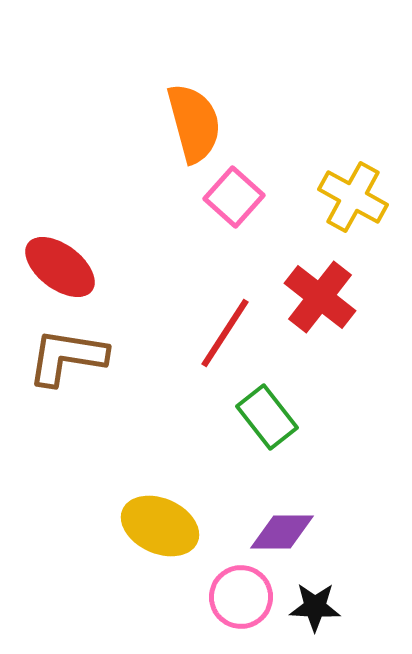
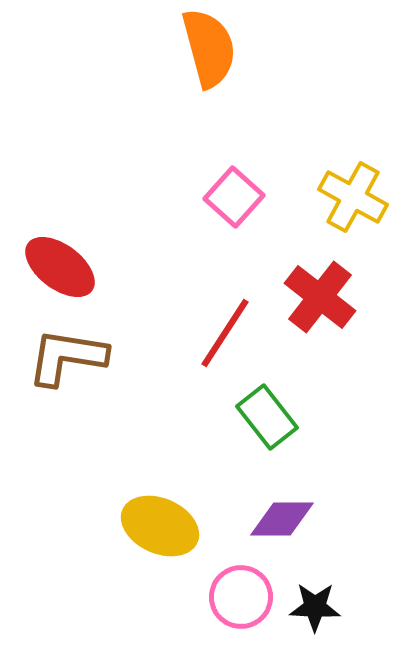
orange semicircle: moved 15 px right, 75 px up
purple diamond: moved 13 px up
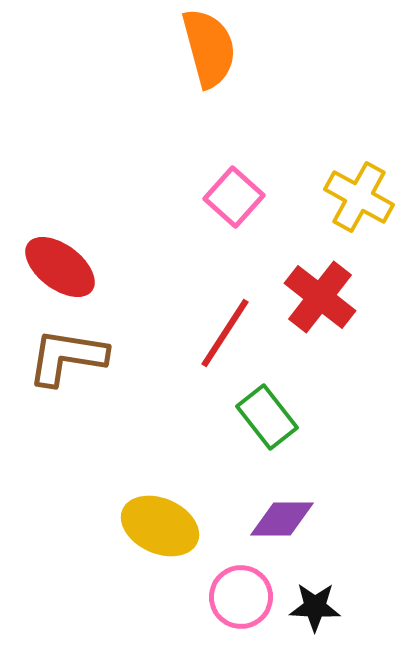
yellow cross: moved 6 px right
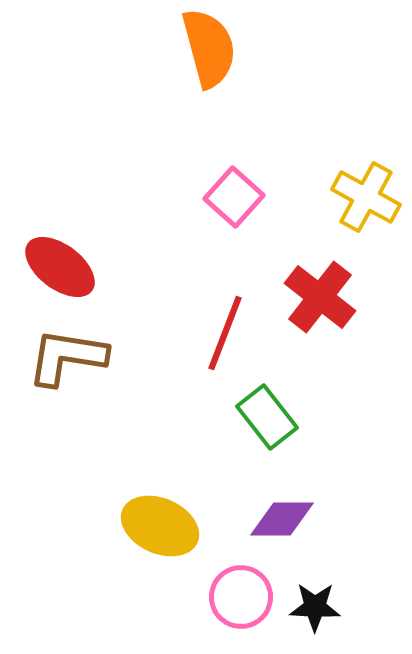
yellow cross: moved 7 px right
red line: rotated 12 degrees counterclockwise
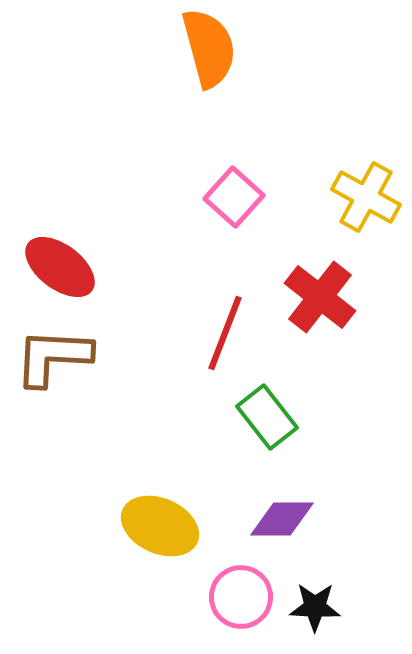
brown L-shape: moved 14 px left; rotated 6 degrees counterclockwise
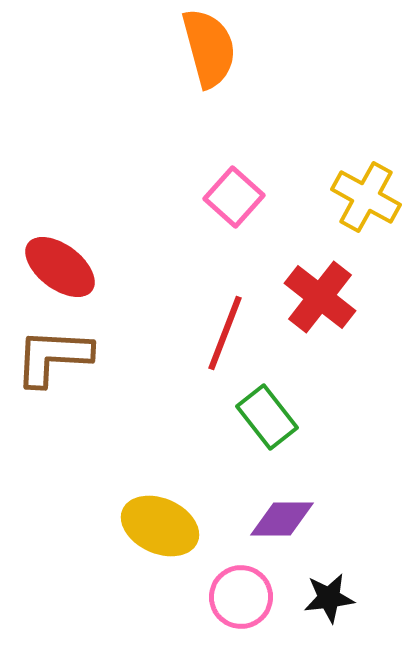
black star: moved 14 px right, 9 px up; rotated 9 degrees counterclockwise
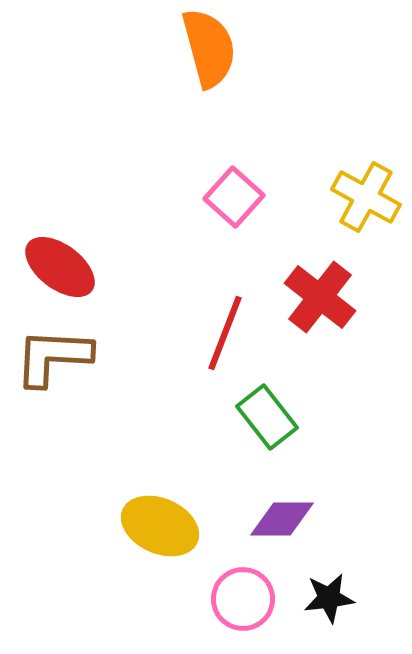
pink circle: moved 2 px right, 2 px down
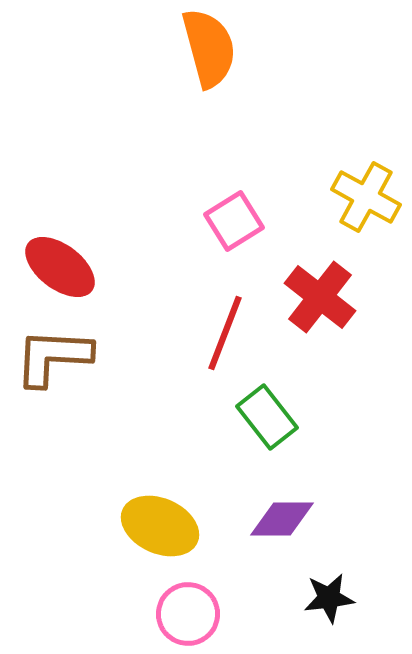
pink square: moved 24 px down; rotated 16 degrees clockwise
pink circle: moved 55 px left, 15 px down
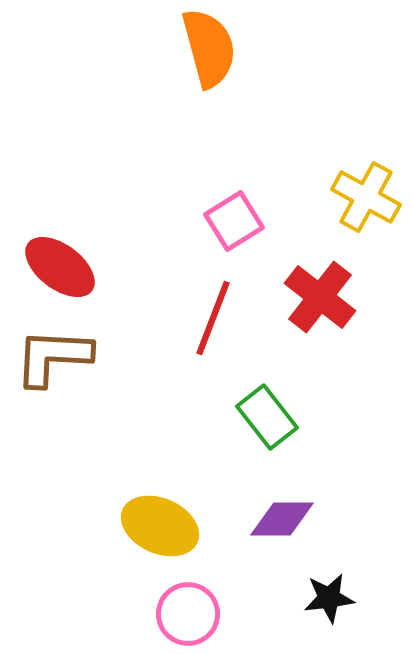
red line: moved 12 px left, 15 px up
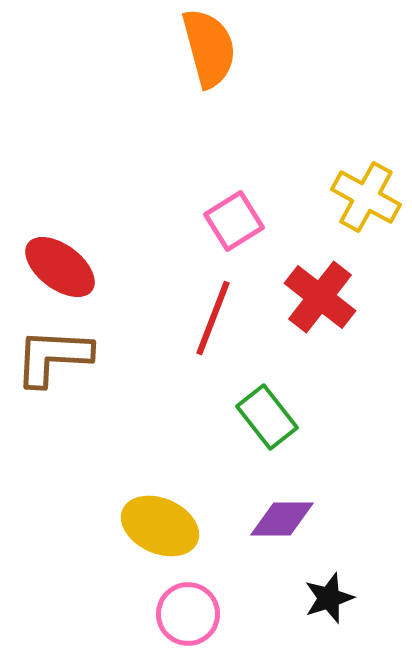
black star: rotated 12 degrees counterclockwise
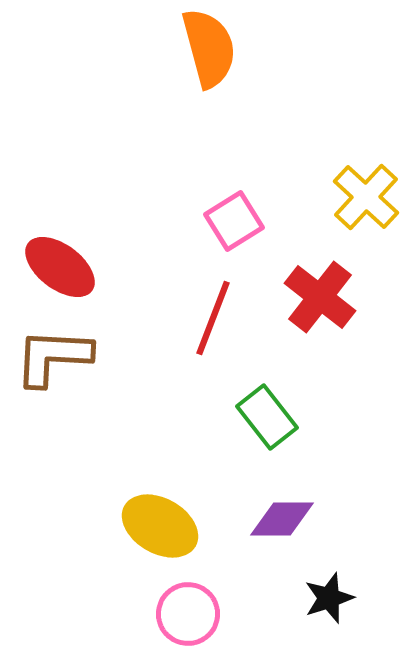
yellow cross: rotated 14 degrees clockwise
yellow ellipse: rotated 6 degrees clockwise
